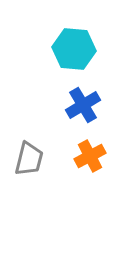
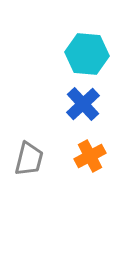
cyan hexagon: moved 13 px right, 5 px down
blue cross: moved 1 px up; rotated 12 degrees counterclockwise
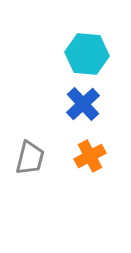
gray trapezoid: moved 1 px right, 1 px up
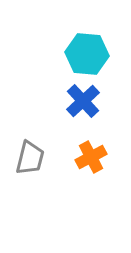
blue cross: moved 3 px up
orange cross: moved 1 px right, 1 px down
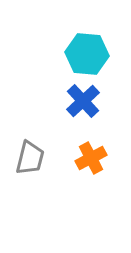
orange cross: moved 1 px down
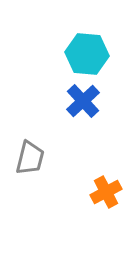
orange cross: moved 15 px right, 34 px down
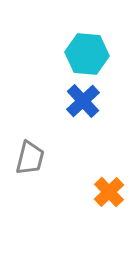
orange cross: moved 3 px right; rotated 16 degrees counterclockwise
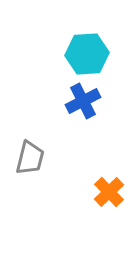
cyan hexagon: rotated 9 degrees counterclockwise
blue cross: rotated 16 degrees clockwise
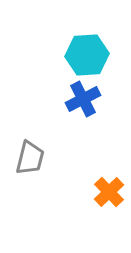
cyan hexagon: moved 1 px down
blue cross: moved 2 px up
